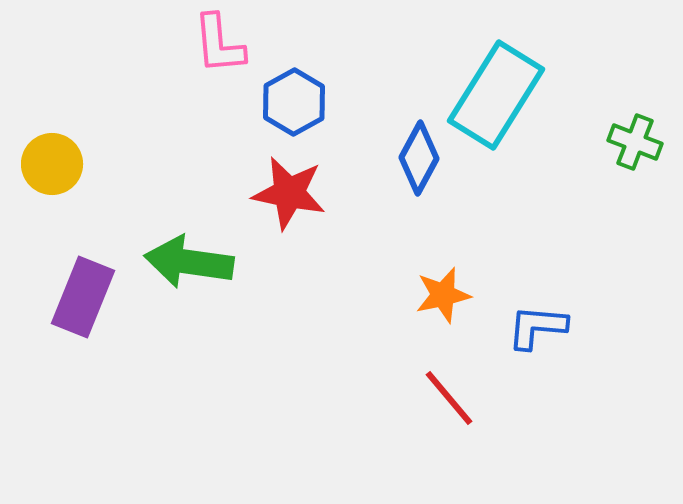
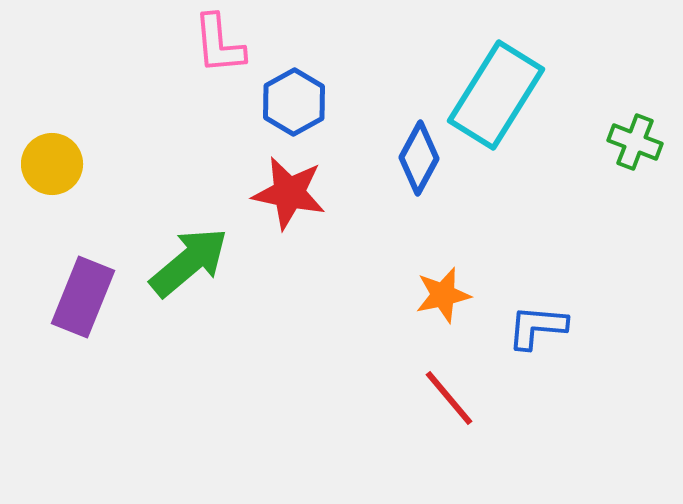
green arrow: rotated 132 degrees clockwise
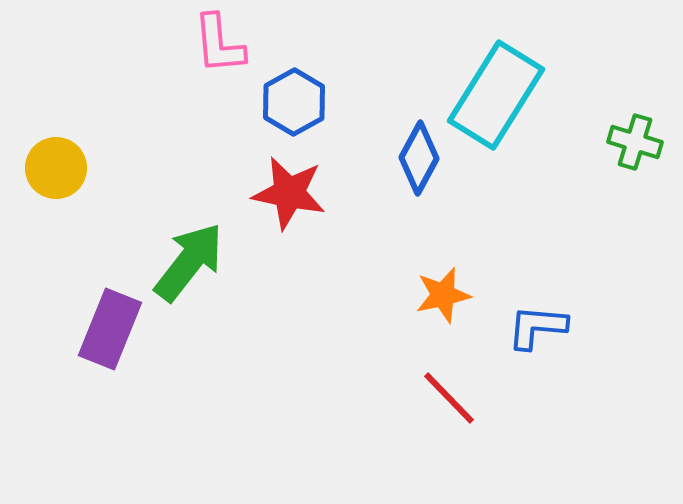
green cross: rotated 4 degrees counterclockwise
yellow circle: moved 4 px right, 4 px down
green arrow: rotated 12 degrees counterclockwise
purple rectangle: moved 27 px right, 32 px down
red line: rotated 4 degrees counterclockwise
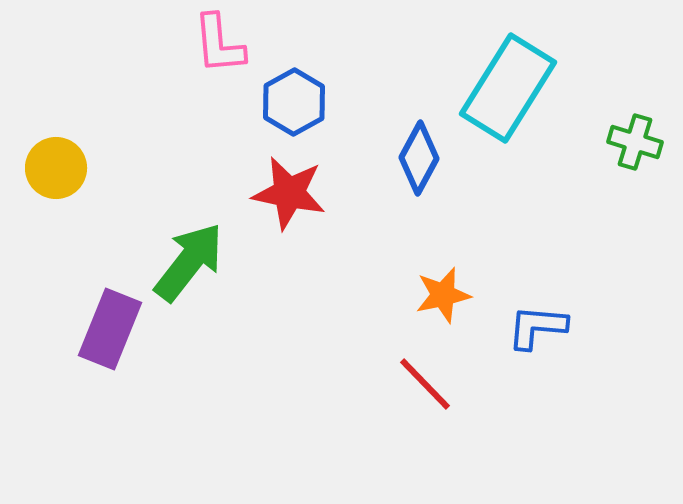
cyan rectangle: moved 12 px right, 7 px up
red line: moved 24 px left, 14 px up
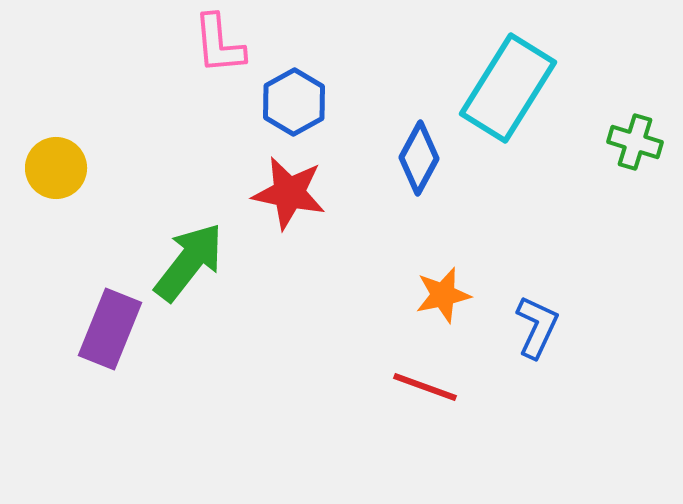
blue L-shape: rotated 110 degrees clockwise
red line: moved 3 px down; rotated 26 degrees counterclockwise
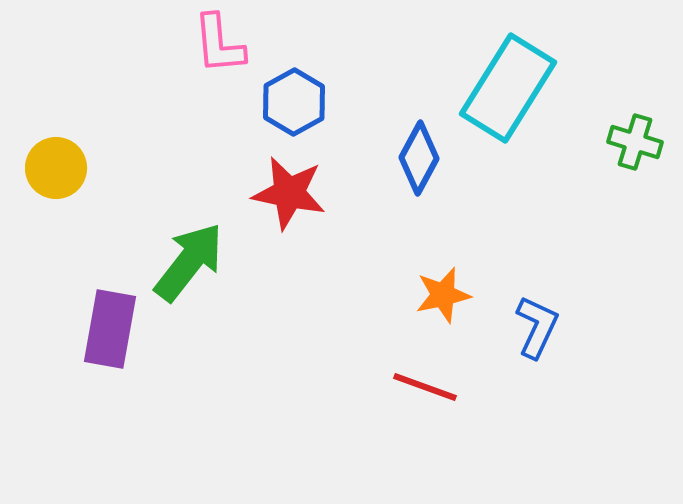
purple rectangle: rotated 12 degrees counterclockwise
